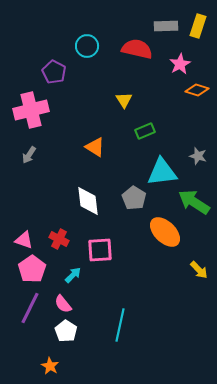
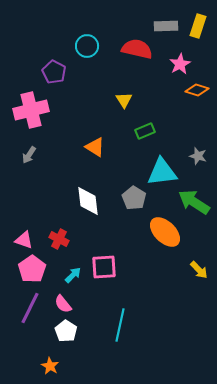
pink square: moved 4 px right, 17 px down
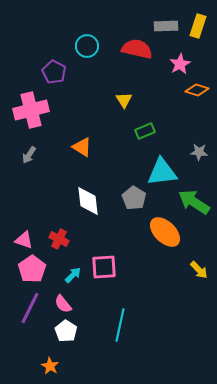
orange triangle: moved 13 px left
gray star: moved 1 px right, 4 px up; rotated 12 degrees counterclockwise
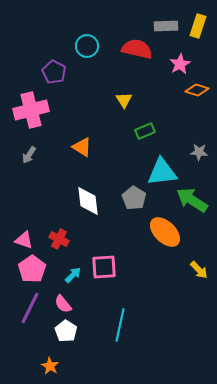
green arrow: moved 2 px left, 2 px up
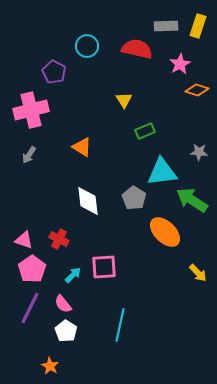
yellow arrow: moved 1 px left, 3 px down
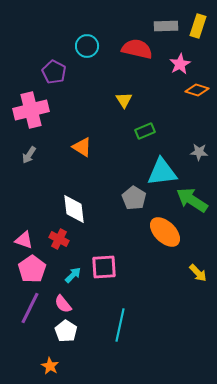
white diamond: moved 14 px left, 8 px down
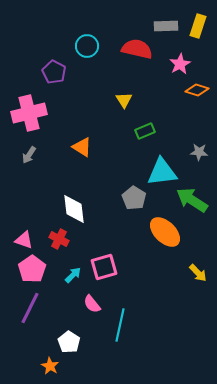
pink cross: moved 2 px left, 3 px down
pink square: rotated 12 degrees counterclockwise
pink semicircle: moved 29 px right
white pentagon: moved 3 px right, 11 px down
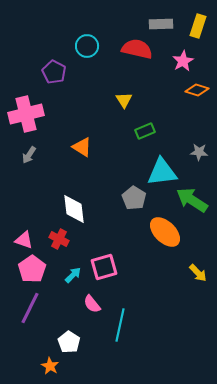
gray rectangle: moved 5 px left, 2 px up
pink star: moved 3 px right, 3 px up
pink cross: moved 3 px left, 1 px down
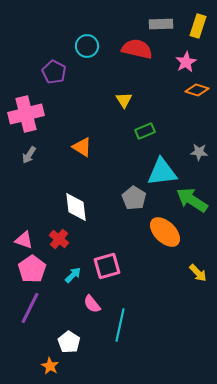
pink star: moved 3 px right, 1 px down
white diamond: moved 2 px right, 2 px up
red cross: rotated 12 degrees clockwise
pink square: moved 3 px right, 1 px up
